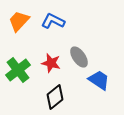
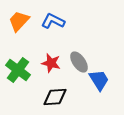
gray ellipse: moved 5 px down
green cross: rotated 15 degrees counterclockwise
blue trapezoid: rotated 25 degrees clockwise
black diamond: rotated 35 degrees clockwise
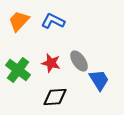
gray ellipse: moved 1 px up
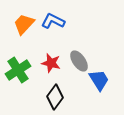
orange trapezoid: moved 5 px right, 3 px down
green cross: rotated 20 degrees clockwise
black diamond: rotated 50 degrees counterclockwise
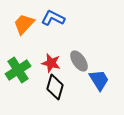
blue L-shape: moved 3 px up
black diamond: moved 10 px up; rotated 20 degrees counterclockwise
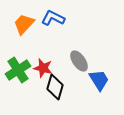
red star: moved 8 px left, 5 px down
